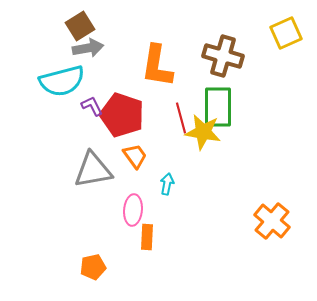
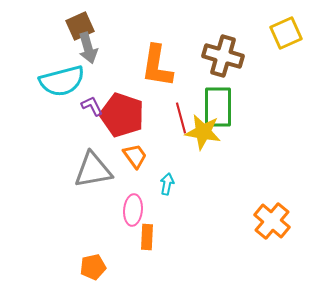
brown square: rotated 8 degrees clockwise
gray arrow: rotated 84 degrees clockwise
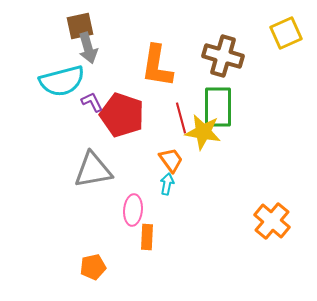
brown square: rotated 12 degrees clockwise
purple L-shape: moved 4 px up
orange trapezoid: moved 36 px right, 4 px down
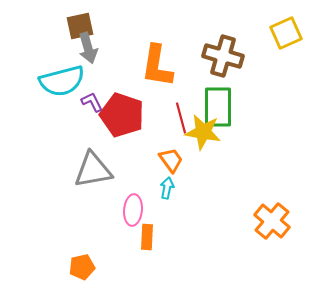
cyan arrow: moved 4 px down
orange pentagon: moved 11 px left
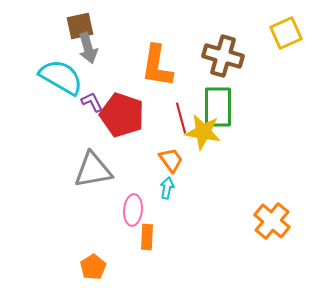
cyan semicircle: moved 1 px left, 4 px up; rotated 135 degrees counterclockwise
orange pentagon: moved 11 px right; rotated 20 degrees counterclockwise
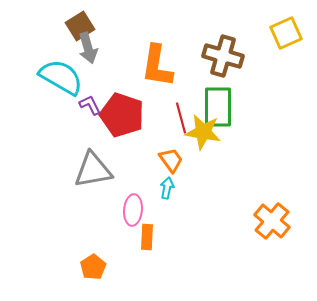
brown square: rotated 20 degrees counterclockwise
purple L-shape: moved 2 px left, 3 px down
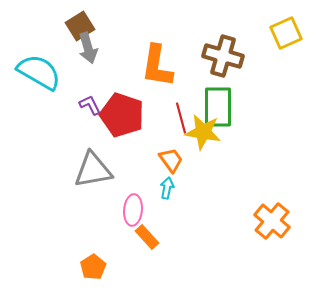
cyan semicircle: moved 22 px left, 5 px up
orange rectangle: rotated 45 degrees counterclockwise
